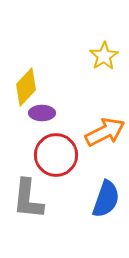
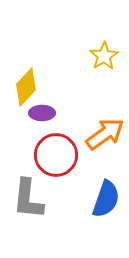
orange arrow: moved 2 px down; rotated 9 degrees counterclockwise
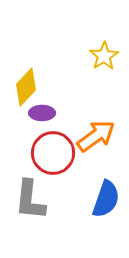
orange arrow: moved 9 px left, 2 px down
red circle: moved 3 px left, 2 px up
gray L-shape: moved 2 px right, 1 px down
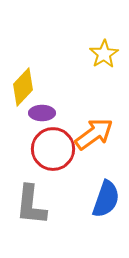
yellow star: moved 2 px up
yellow diamond: moved 3 px left
orange arrow: moved 2 px left, 2 px up
red circle: moved 4 px up
gray L-shape: moved 1 px right, 5 px down
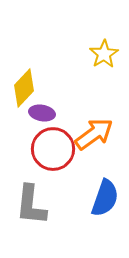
yellow diamond: moved 1 px right, 1 px down
purple ellipse: rotated 10 degrees clockwise
blue semicircle: moved 1 px left, 1 px up
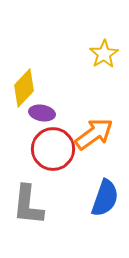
gray L-shape: moved 3 px left
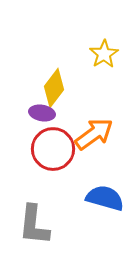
yellow diamond: moved 30 px right; rotated 6 degrees counterclockwise
blue semicircle: rotated 93 degrees counterclockwise
gray L-shape: moved 6 px right, 20 px down
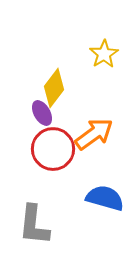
purple ellipse: rotated 50 degrees clockwise
